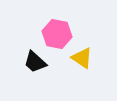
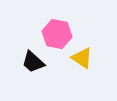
black trapezoid: moved 2 px left
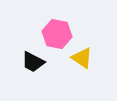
black trapezoid: rotated 15 degrees counterclockwise
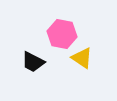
pink hexagon: moved 5 px right
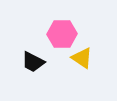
pink hexagon: rotated 12 degrees counterclockwise
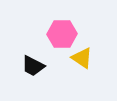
black trapezoid: moved 4 px down
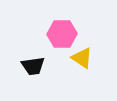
black trapezoid: rotated 35 degrees counterclockwise
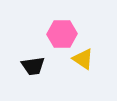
yellow triangle: moved 1 px right, 1 px down
